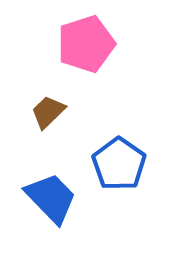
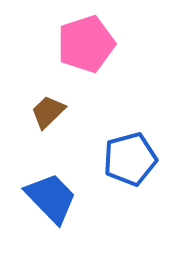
blue pentagon: moved 11 px right, 5 px up; rotated 22 degrees clockwise
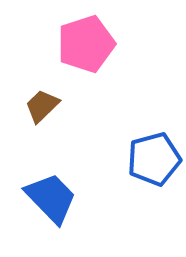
brown trapezoid: moved 6 px left, 6 px up
blue pentagon: moved 24 px right
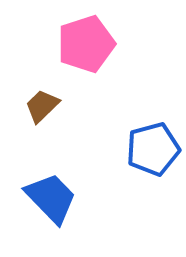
blue pentagon: moved 1 px left, 10 px up
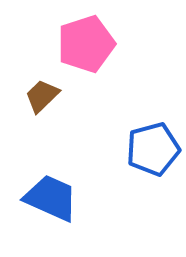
brown trapezoid: moved 10 px up
blue trapezoid: rotated 22 degrees counterclockwise
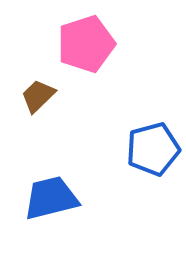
brown trapezoid: moved 4 px left
blue trapezoid: rotated 38 degrees counterclockwise
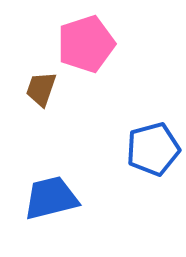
brown trapezoid: moved 3 px right, 7 px up; rotated 27 degrees counterclockwise
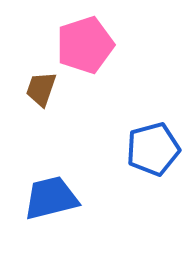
pink pentagon: moved 1 px left, 1 px down
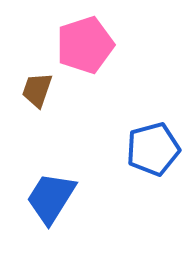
brown trapezoid: moved 4 px left, 1 px down
blue trapezoid: rotated 44 degrees counterclockwise
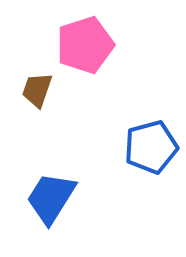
blue pentagon: moved 2 px left, 2 px up
